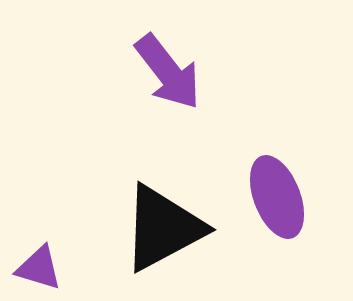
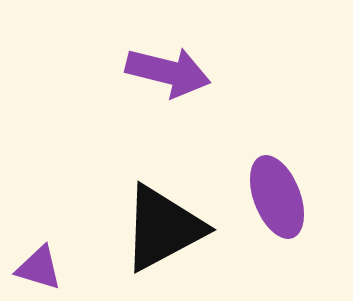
purple arrow: rotated 38 degrees counterclockwise
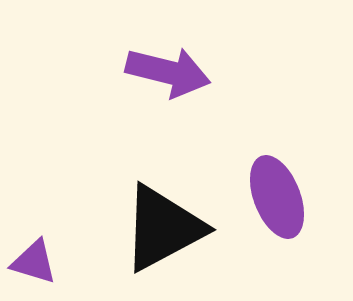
purple triangle: moved 5 px left, 6 px up
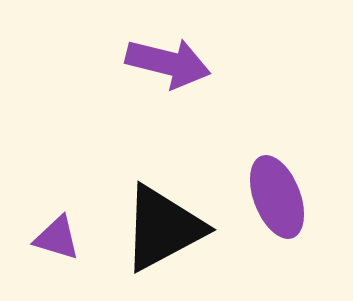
purple arrow: moved 9 px up
purple triangle: moved 23 px right, 24 px up
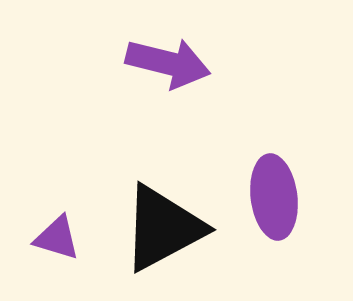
purple ellipse: moved 3 px left; rotated 14 degrees clockwise
